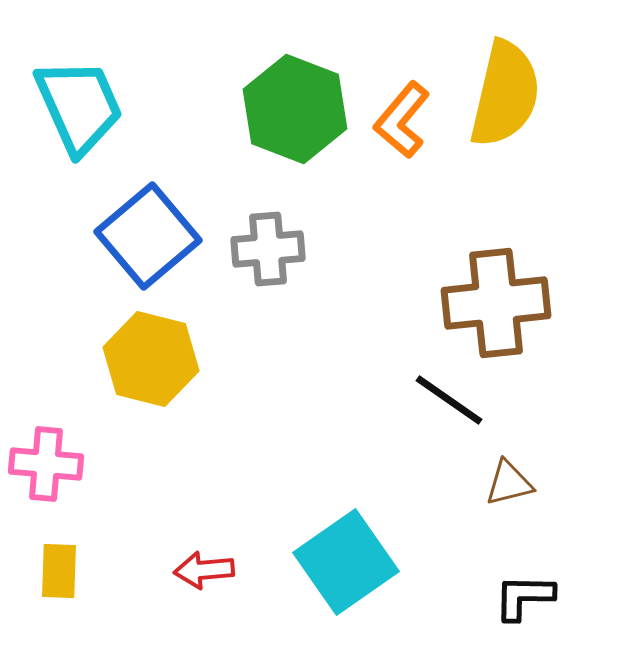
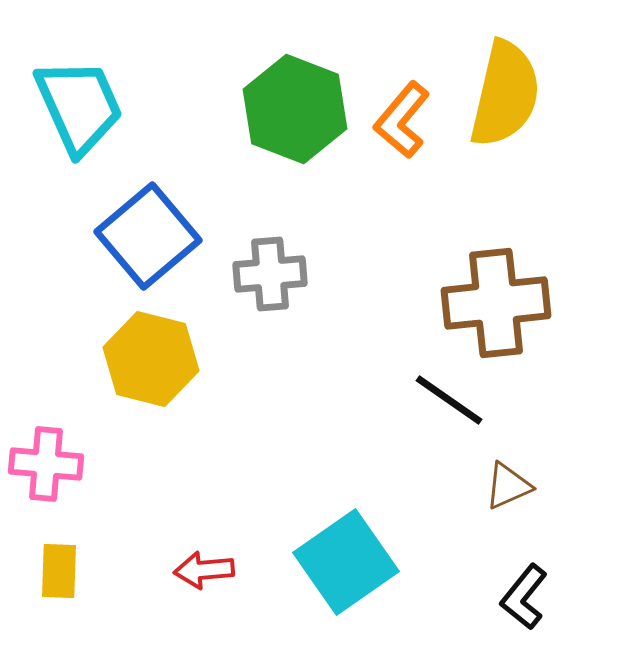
gray cross: moved 2 px right, 25 px down
brown triangle: moved 1 px left, 3 px down; rotated 10 degrees counterclockwise
black L-shape: rotated 52 degrees counterclockwise
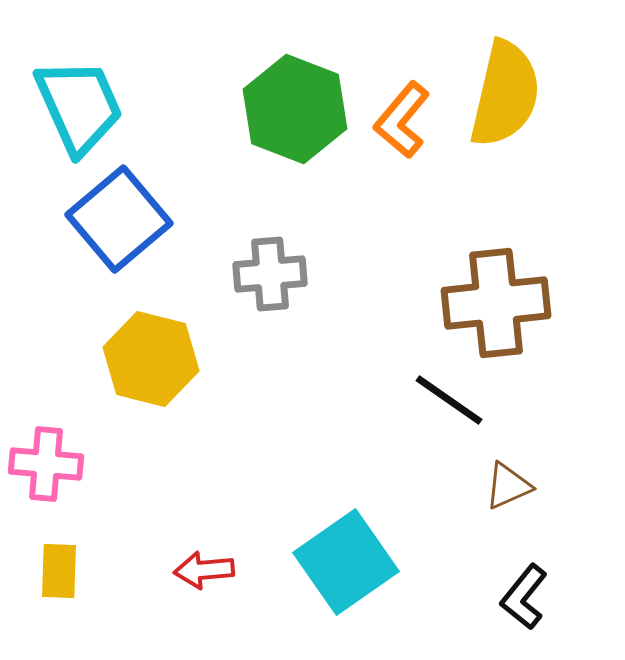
blue square: moved 29 px left, 17 px up
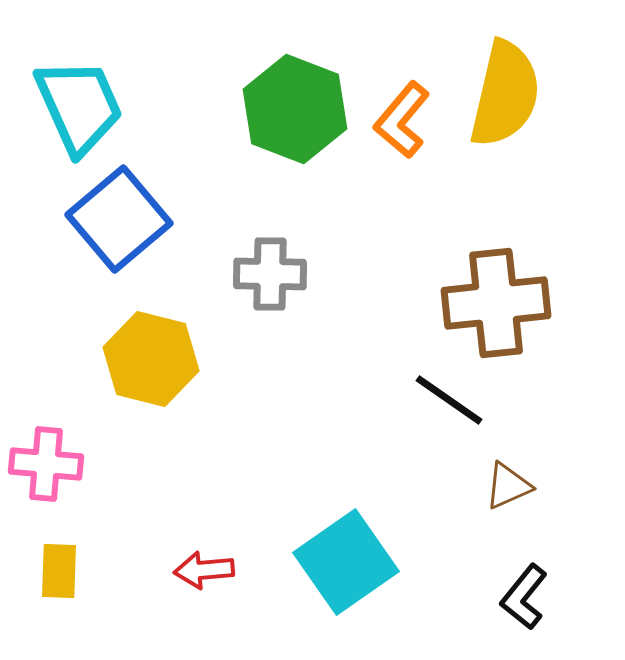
gray cross: rotated 6 degrees clockwise
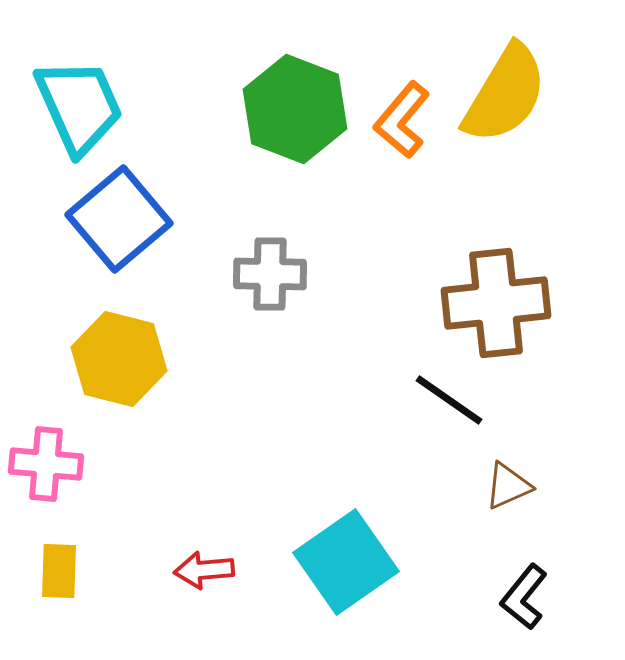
yellow semicircle: rotated 18 degrees clockwise
yellow hexagon: moved 32 px left
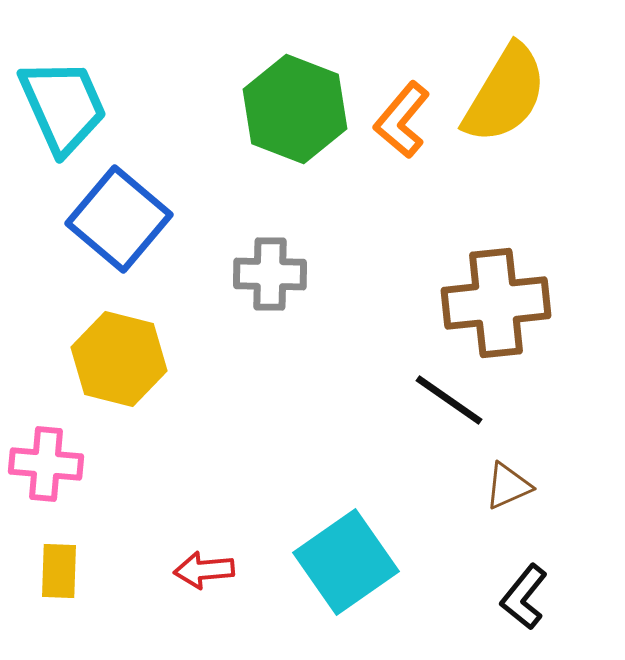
cyan trapezoid: moved 16 px left
blue square: rotated 10 degrees counterclockwise
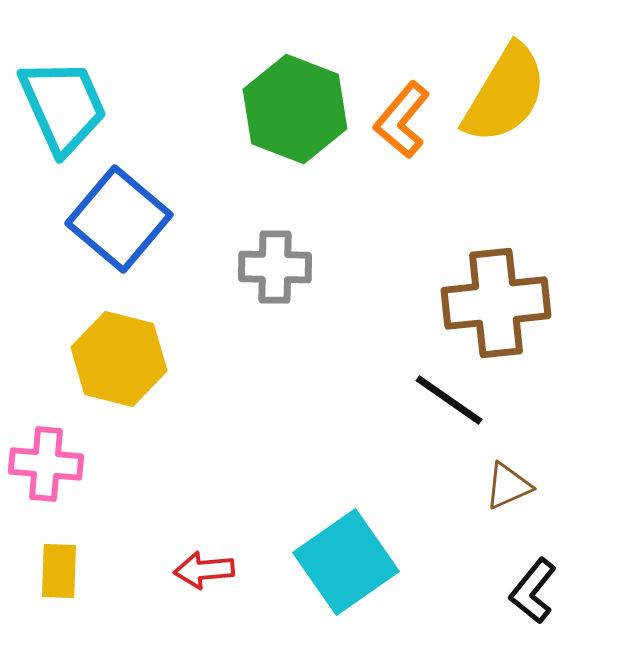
gray cross: moved 5 px right, 7 px up
black L-shape: moved 9 px right, 6 px up
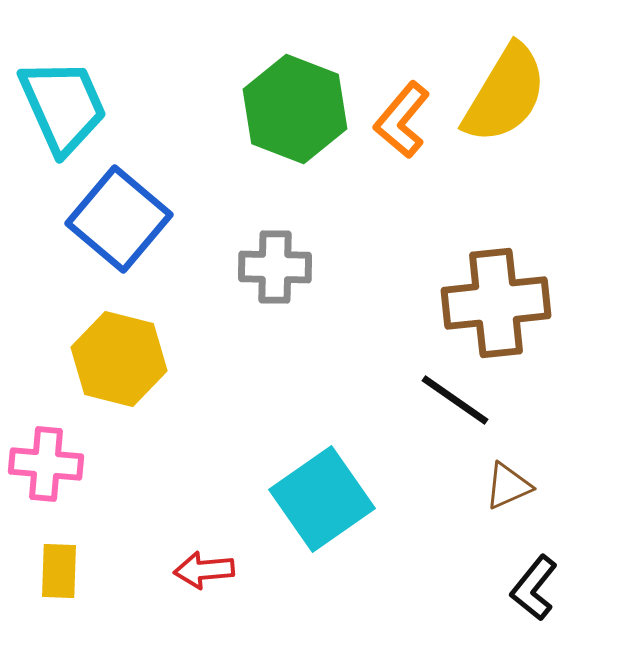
black line: moved 6 px right
cyan square: moved 24 px left, 63 px up
black L-shape: moved 1 px right, 3 px up
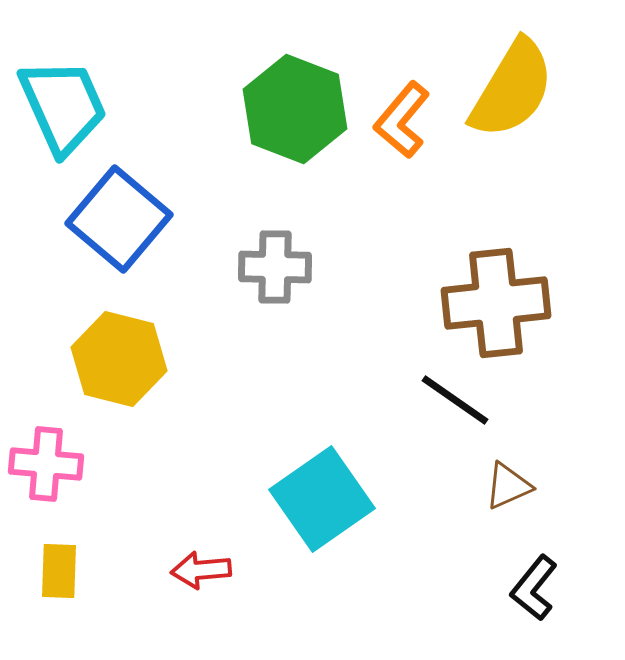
yellow semicircle: moved 7 px right, 5 px up
red arrow: moved 3 px left
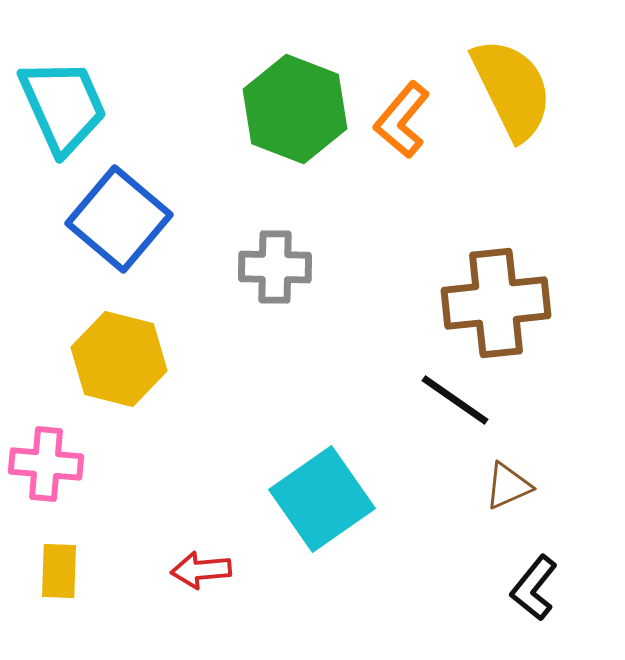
yellow semicircle: rotated 57 degrees counterclockwise
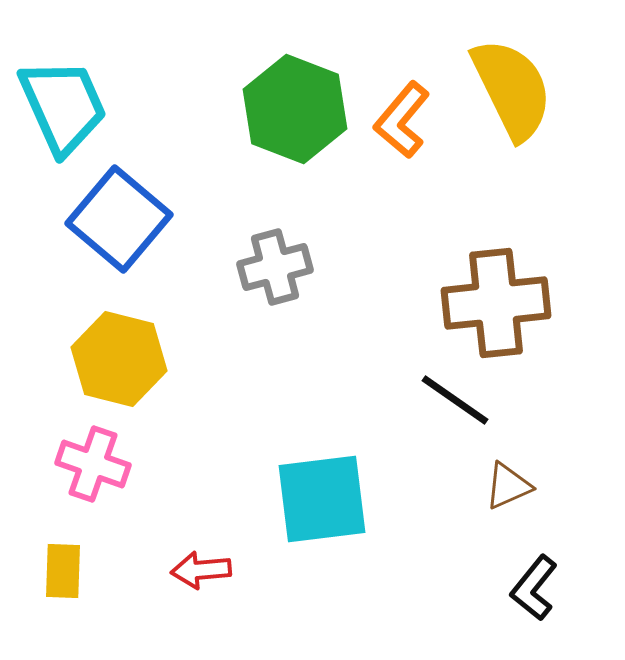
gray cross: rotated 16 degrees counterclockwise
pink cross: moved 47 px right; rotated 14 degrees clockwise
cyan square: rotated 28 degrees clockwise
yellow rectangle: moved 4 px right
